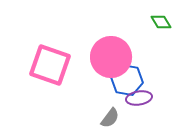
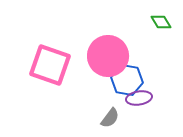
pink circle: moved 3 px left, 1 px up
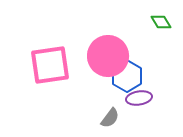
pink square: rotated 27 degrees counterclockwise
blue hexagon: moved 4 px up; rotated 20 degrees clockwise
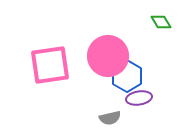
gray semicircle: rotated 40 degrees clockwise
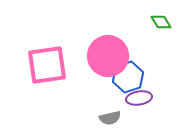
pink square: moved 3 px left
blue hexagon: moved 1 px right, 1 px down; rotated 12 degrees clockwise
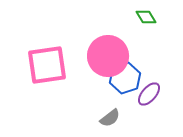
green diamond: moved 15 px left, 5 px up
blue hexagon: moved 3 px left, 1 px down
purple ellipse: moved 10 px right, 4 px up; rotated 40 degrees counterclockwise
gray semicircle: rotated 25 degrees counterclockwise
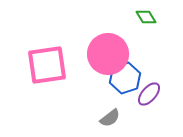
pink circle: moved 2 px up
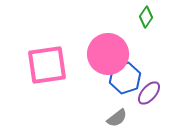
green diamond: rotated 65 degrees clockwise
purple ellipse: moved 1 px up
gray semicircle: moved 7 px right
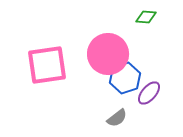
green diamond: rotated 60 degrees clockwise
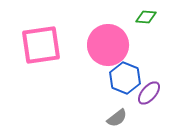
pink circle: moved 9 px up
pink square: moved 6 px left, 20 px up
blue hexagon: rotated 20 degrees counterclockwise
